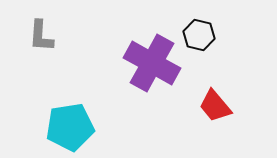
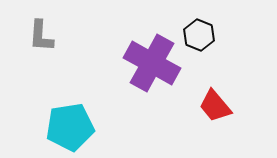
black hexagon: rotated 8 degrees clockwise
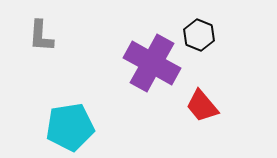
red trapezoid: moved 13 px left
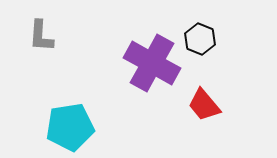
black hexagon: moved 1 px right, 4 px down
red trapezoid: moved 2 px right, 1 px up
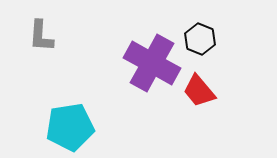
red trapezoid: moved 5 px left, 14 px up
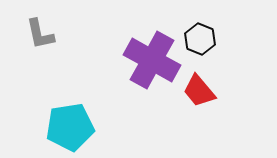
gray L-shape: moved 1 px left, 2 px up; rotated 16 degrees counterclockwise
purple cross: moved 3 px up
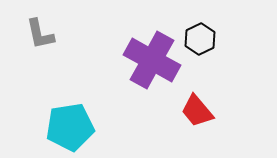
black hexagon: rotated 12 degrees clockwise
red trapezoid: moved 2 px left, 20 px down
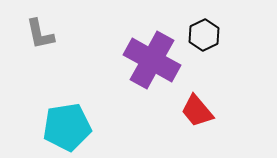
black hexagon: moved 4 px right, 4 px up
cyan pentagon: moved 3 px left
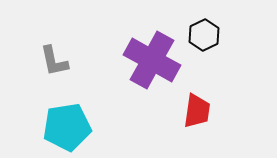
gray L-shape: moved 14 px right, 27 px down
red trapezoid: rotated 132 degrees counterclockwise
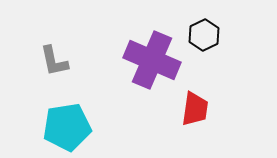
purple cross: rotated 6 degrees counterclockwise
red trapezoid: moved 2 px left, 2 px up
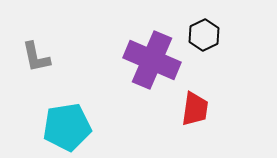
gray L-shape: moved 18 px left, 4 px up
